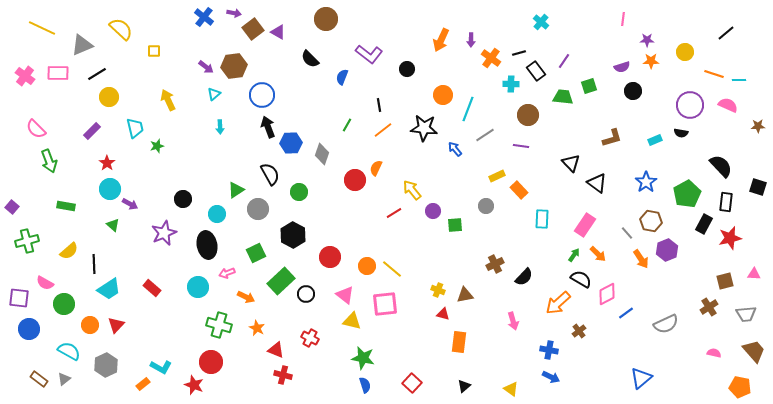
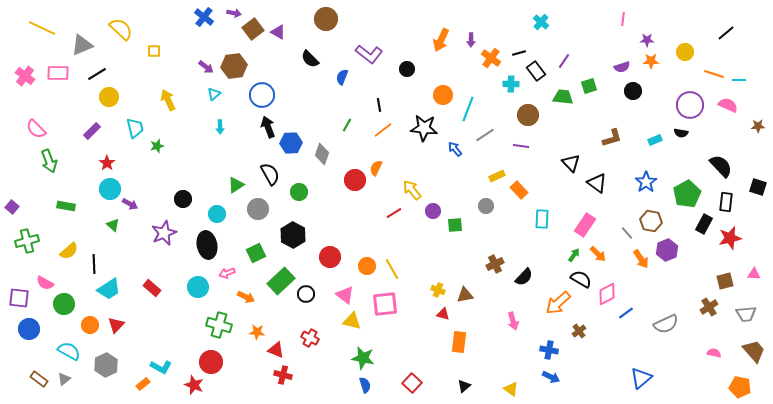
green triangle at (236, 190): moved 5 px up
yellow line at (392, 269): rotated 20 degrees clockwise
orange star at (257, 328): moved 4 px down; rotated 21 degrees counterclockwise
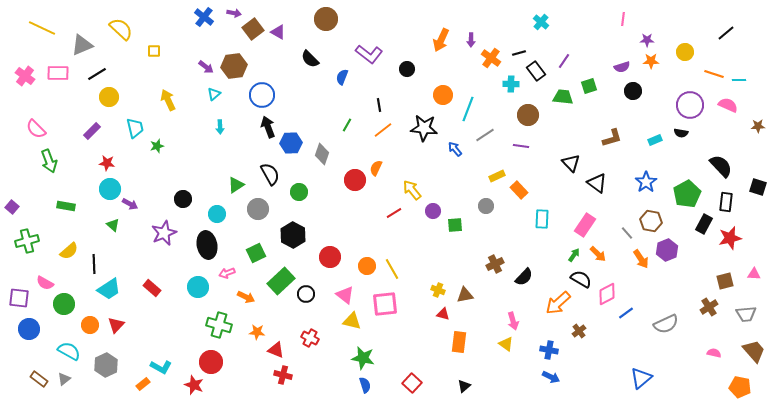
red star at (107, 163): rotated 28 degrees counterclockwise
yellow triangle at (511, 389): moved 5 px left, 45 px up
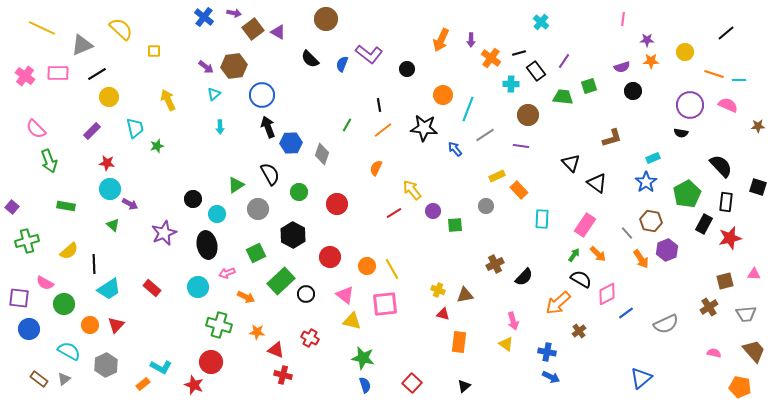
blue semicircle at (342, 77): moved 13 px up
cyan rectangle at (655, 140): moved 2 px left, 18 px down
red circle at (355, 180): moved 18 px left, 24 px down
black circle at (183, 199): moved 10 px right
blue cross at (549, 350): moved 2 px left, 2 px down
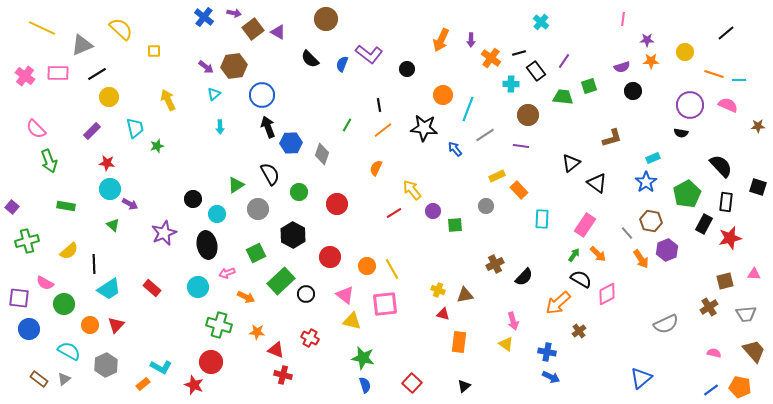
black triangle at (571, 163): rotated 36 degrees clockwise
blue line at (626, 313): moved 85 px right, 77 px down
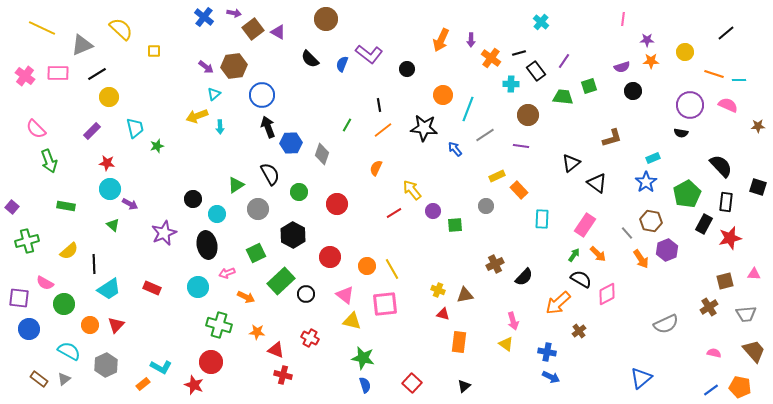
yellow arrow at (168, 100): moved 29 px right, 16 px down; rotated 85 degrees counterclockwise
red rectangle at (152, 288): rotated 18 degrees counterclockwise
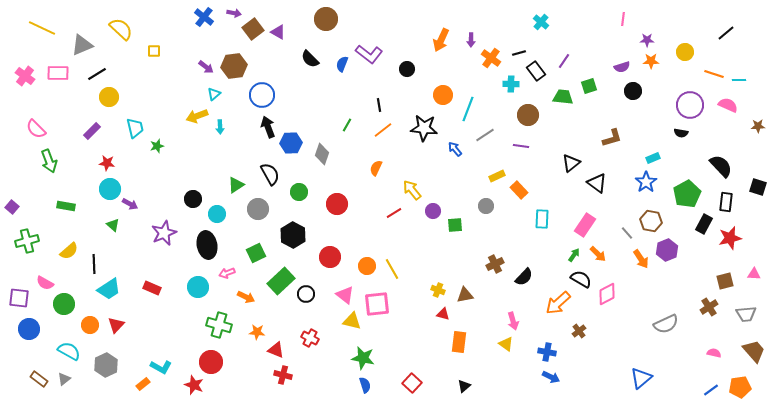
pink square at (385, 304): moved 8 px left
orange pentagon at (740, 387): rotated 20 degrees counterclockwise
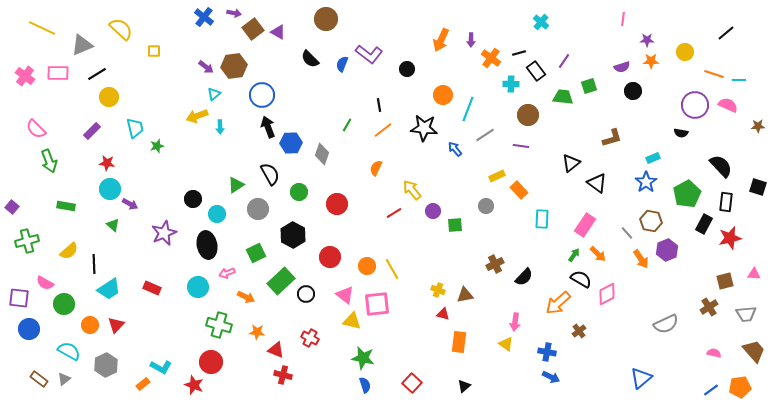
purple circle at (690, 105): moved 5 px right
pink arrow at (513, 321): moved 2 px right, 1 px down; rotated 24 degrees clockwise
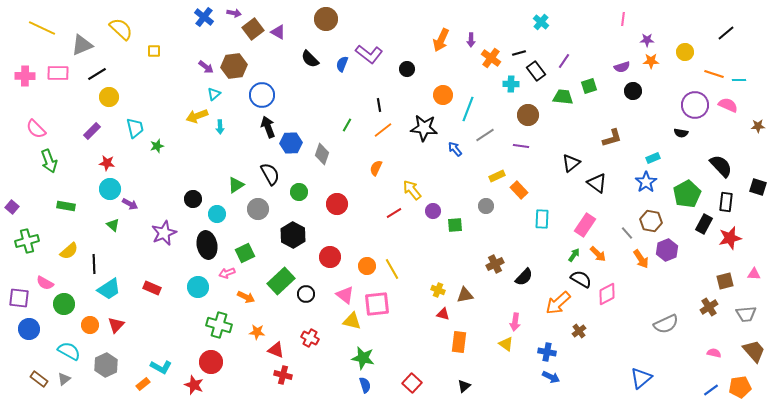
pink cross at (25, 76): rotated 36 degrees counterclockwise
green square at (256, 253): moved 11 px left
